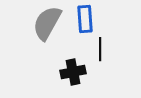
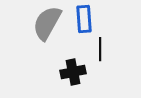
blue rectangle: moved 1 px left
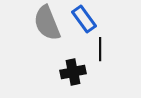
blue rectangle: rotated 32 degrees counterclockwise
gray semicircle: rotated 51 degrees counterclockwise
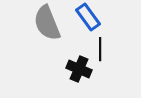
blue rectangle: moved 4 px right, 2 px up
black cross: moved 6 px right, 3 px up; rotated 35 degrees clockwise
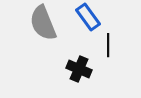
gray semicircle: moved 4 px left
black line: moved 8 px right, 4 px up
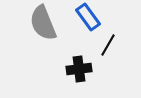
black line: rotated 30 degrees clockwise
black cross: rotated 30 degrees counterclockwise
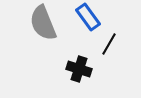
black line: moved 1 px right, 1 px up
black cross: rotated 25 degrees clockwise
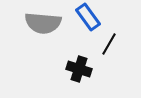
gray semicircle: rotated 63 degrees counterclockwise
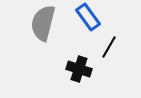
gray semicircle: rotated 99 degrees clockwise
black line: moved 3 px down
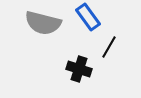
gray semicircle: rotated 90 degrees counterclockwise
